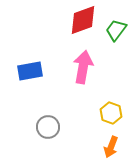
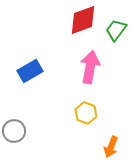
pink arrow: moved 7 px right
blue rectangle: rotated 20 degrees counterclockwise
yellow hexagon: moved 25 px left
gray circle: moved 34 px left, 4 px down
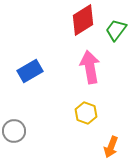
red diamond: rotated 12 degrees counterclockwise
pink arrow: rotated 20 degrees counterclockwise
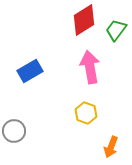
red diamond: moved 1 px right
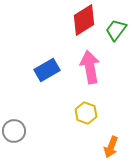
blue rectangle: moved 17 px right, 1 px up
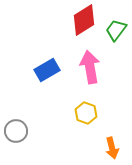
gray circle: moved 2 px right
orange arrow: moved 1 px right, 1 px down; rotated 35 degrees counterclockwise
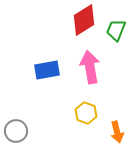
green trapezoid: rotated 15 degrees counterclockwise
blue rectangle: rotated 20 degrees clockwise
orange arrow: moved 5 px right, 16 px up
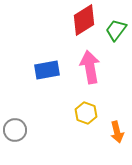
green trapezoid: rotated 15 degrees clockwise
gray circle: moved 1 px left, 1 px up
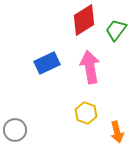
blue rectangle: moved 7 px up; rotated 15 degrees counterclockwise
